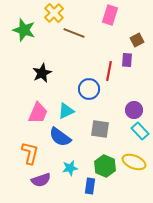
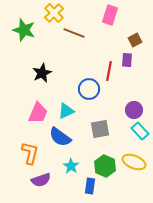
brown square: moved 2 px left
gray square: rotated 18 degrees counterclockwise
cyan star: moved 1 px right, 2 px up; rotated 28 degrees counterclockwise
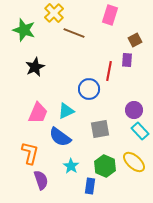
black star: moved 7 px left, 6 px up
yellow ellipse: rotated 20 degrees clockwise
purple semicircle: rotated 90 degrees counterclockwise
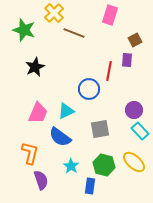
green hexagon: moved 1 px left, 1 px up; rotated 10 degrees counterclockwise
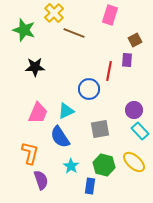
black star: rotated 24 degrees clockwise
blue semicircle: rotated 20 degrees clockwise
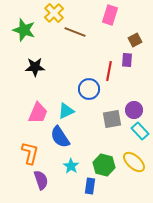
brown line: moved 1 px right, 1 px up
gray square: moved 12 px right, 10 px up
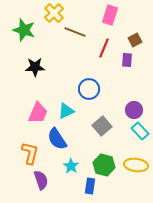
red line: moved 5 px left, 23 px up; rotated 12 degrees clockwise
gray square: moved 10 px left, 7 px down; rotated 30 degrees counterclockwise
blue semicircle: moved 3 px left, 2 px down
yellow ellipse: moved 2 px right, 3 px down; rotated 35 degrees counterclockwise
